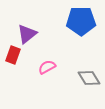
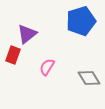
blue pentagon: rotated 16 degrees counterclockwise
pink semicircle: rotated 30 degrees counterclockwise
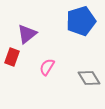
red rectangle: moved 1 px left, 2 px down
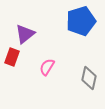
purple triangle: moved 2 px left
gray diamond: rotated 45 degrees clockwise
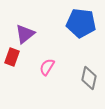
blue pentagon: moved 2 px down; rotated 24 degrees clockwise
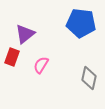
pink semicircle: moved 6 px left, 2 px up
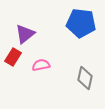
red rectangle: moved 1 px right; rotated 12 degrees clockwise
pink semicircle: rotated 48 degrees clockwise
gray diamond: moved 4 px left
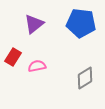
purple triangle: moved 9 px right, 10 px up
pink semicircle: moved 4 px left, 1 px down
gray diamond: rotated 45 degrees clockwise
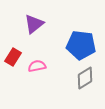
blue pentagon: moved 22 px down
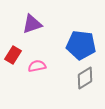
purple triangle: moved 2 px left; rotated 20 degrees clockwise
red rectangle: moved 2 px up
